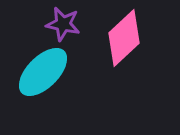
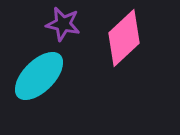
cyan ellipse: moved 4 px left, 4 px down
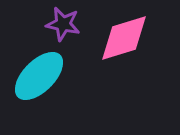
pink diamond: rotated 26 degrees clockwise
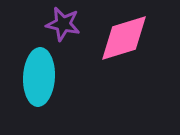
cyan ellipse: moved 1 px down; rotated 42 degrees counterclockwise
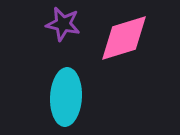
cyan ellipse: moved 27 px right, 20 px down
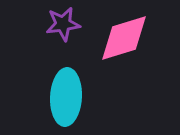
purple star: rotated 20 degrees counterclockwise
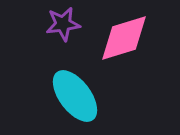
cyan ellipse: moved 9 px right, 1 px up; rotated 40 degrees counterclockwise
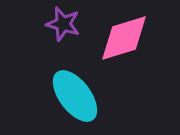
purple star: rotated 24 degrees clockwise
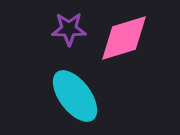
purple star: moved 6 px right, 5 px down; rotated 16 degrees counterclockwise
